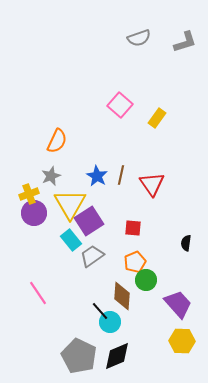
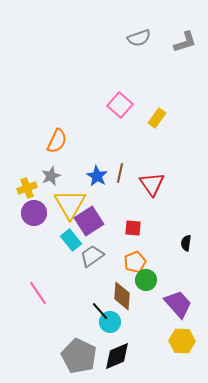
brown line: moved 1 px left, 2 px up
yellow cross: moved 2 px left, 6 px up
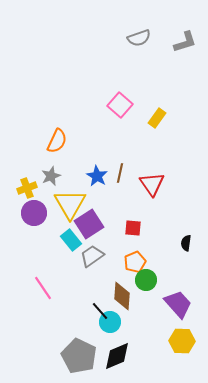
purple square: moved 3 px down
pink line: moved 5 px right, 5 px up
